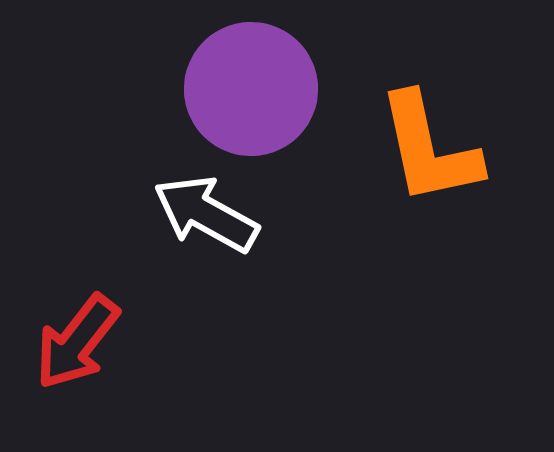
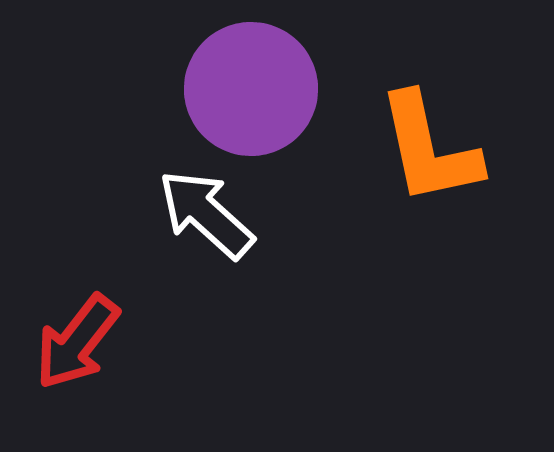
white arrow: rotated 13 degrees clockwise
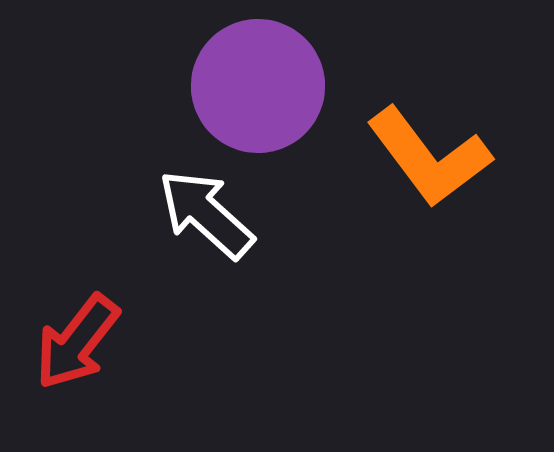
purple circle: moved 7 px right, 3 px up
orange L-shape: moved 8 px down; rotated 25 degrees counterclockwise
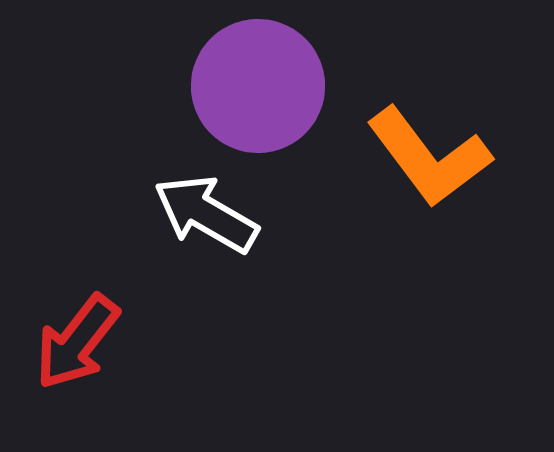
white arrow: rotated 12 degrees counterclockwise
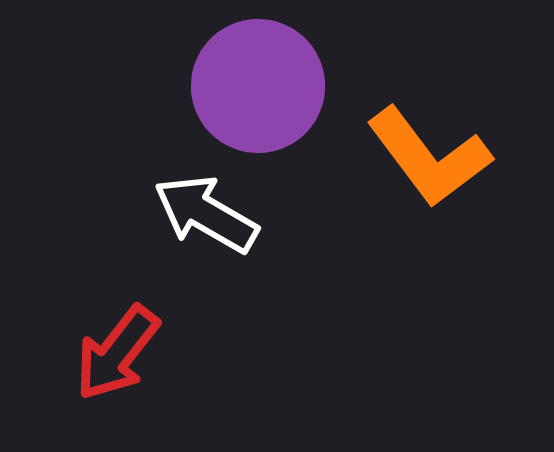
red arrow: moved 40 px right, 11 px down
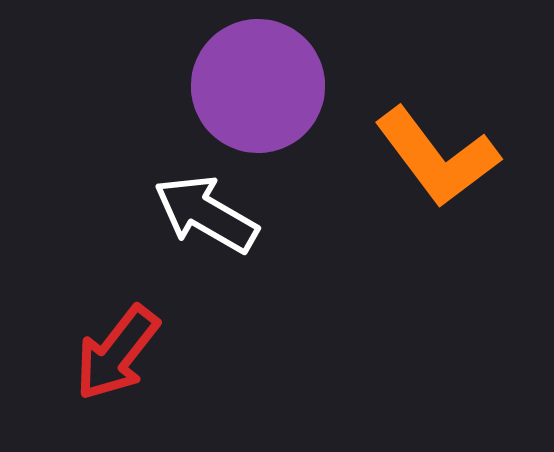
orange L-shape: moved 8 px right
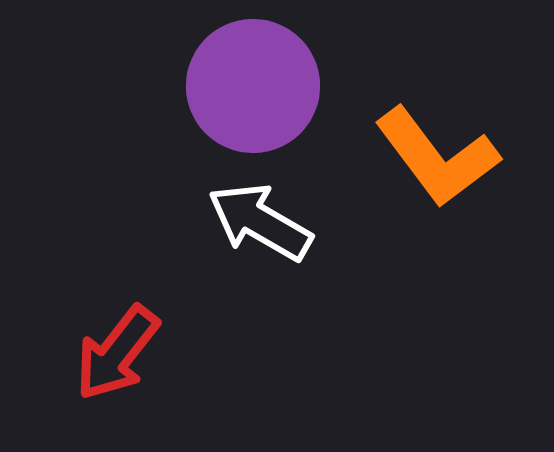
purple circle: moved 5 px left
white arrow: moved 54 px right, 8 px down
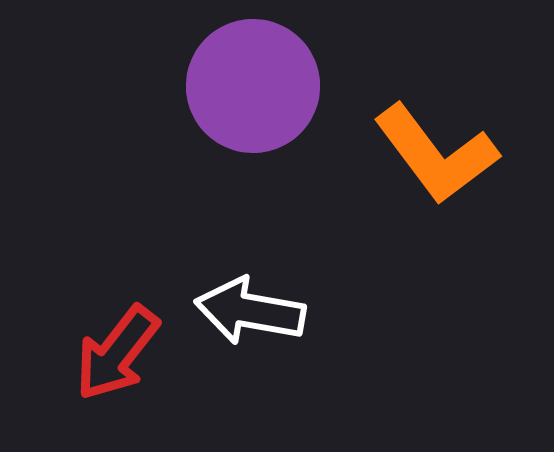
orange L-shape: moved 1 px left, 3 px up
white arrow: moved 10 px left, 89 px down; rotated 20 degrees counterclockwise
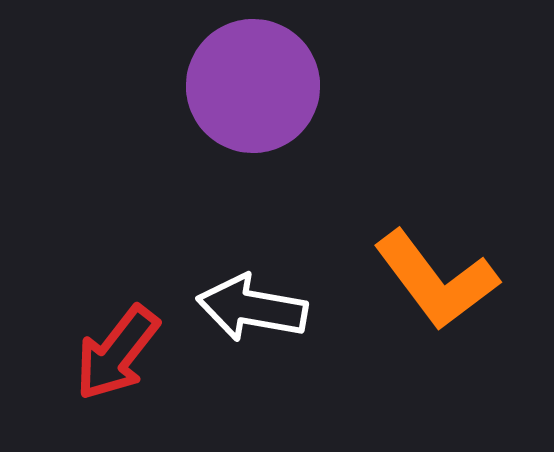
orange L-shape: moved 126 px down
white arrow: moved 2 px right, 3 px up
